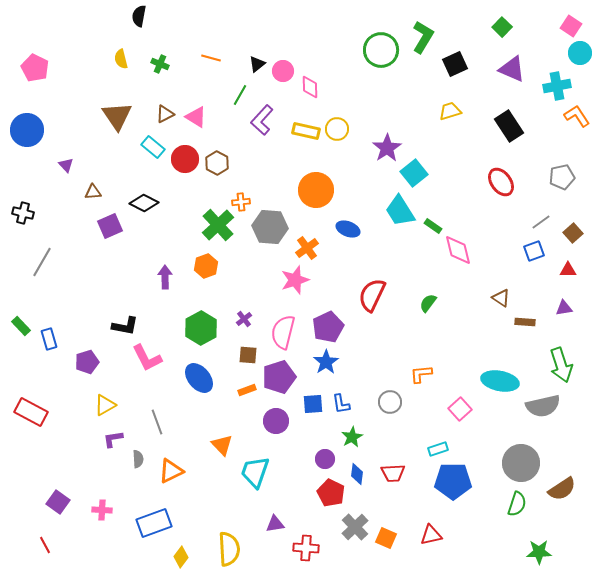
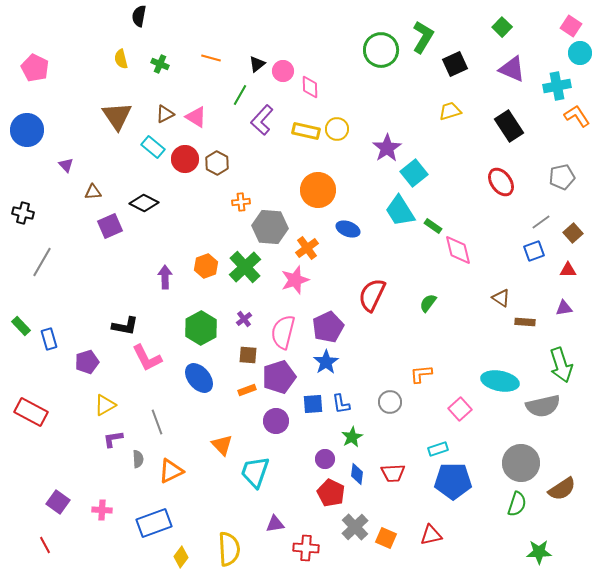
orange circle at (316, 190): moved 2 px right
green cross at (218, 225): moved 27 px right, 42 px down
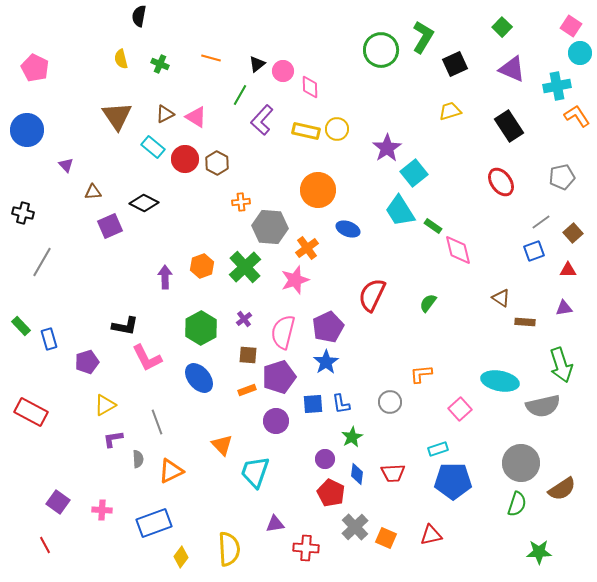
orange hexagon at (206, 266): moved 4 px left
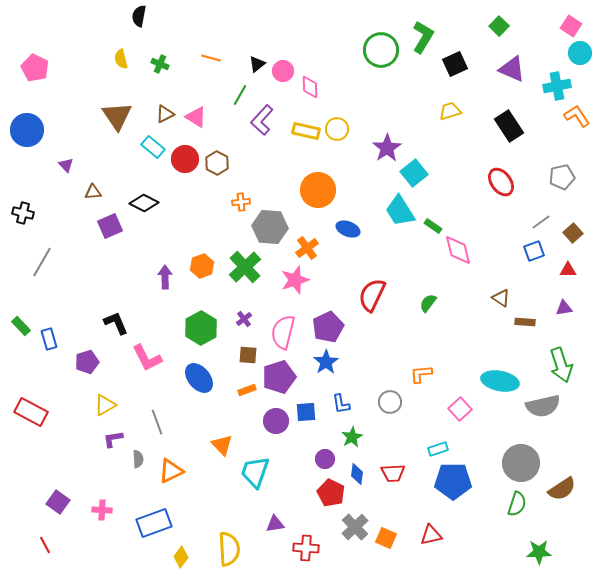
green square at (502, 27): moved 3 px left, 1 px up
black L-shape at (125, 326): moved 9 px left, 3 px up; rotated 124 degrees counterclockwise
blue square at (313, 404): moved 7 px left, 8 px down
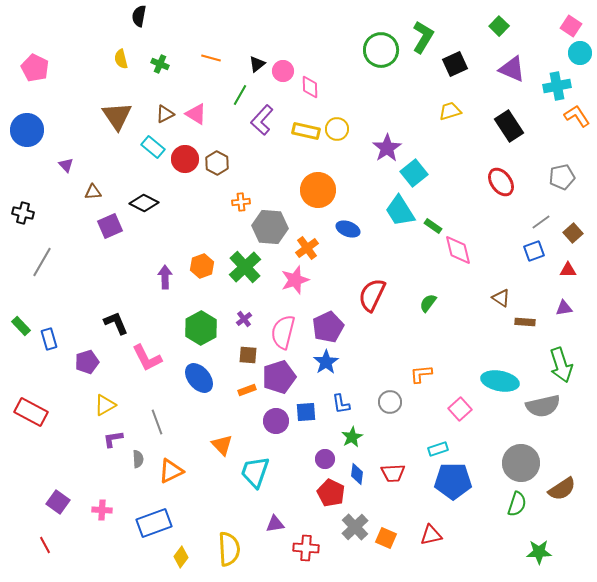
pink triangle at (196, 117): moved 3 px up
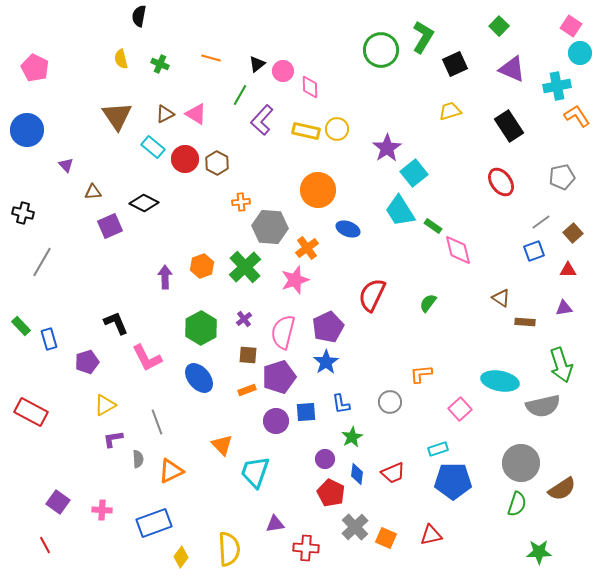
red trapezoid at (393, 473): rotated 20 degrees counterclockwise
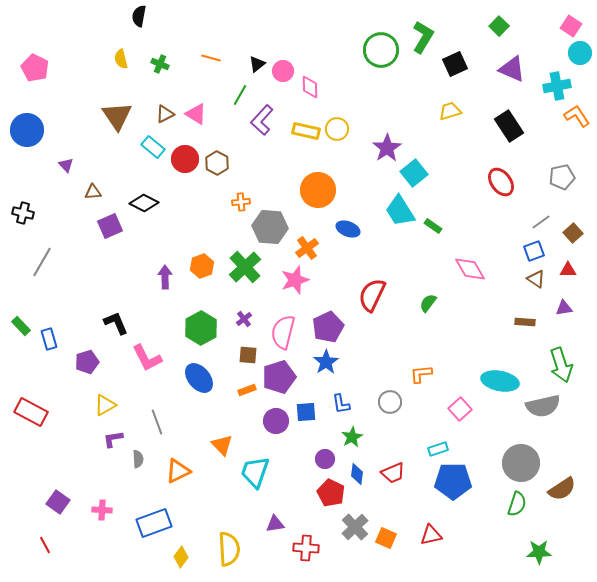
pink diamond at (458, 250): moved 12 px right, 19 px down; rotated 16 degrees counterclockwise
brown triangle at (501, 298): moved 35 px right, 19 px up
orange triangle at (171, 471): moved 7 px right
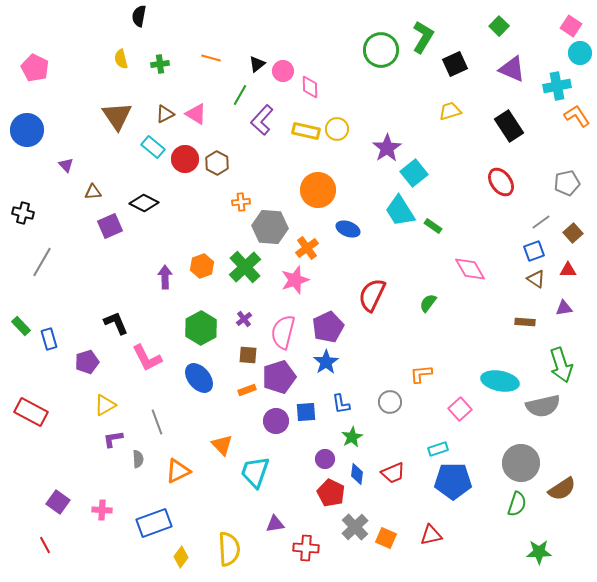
green cross at (160, 64): rotated 30 degrees counterclockwise
gray pentagon at (562, 177): moved 5 px right, 6 px down
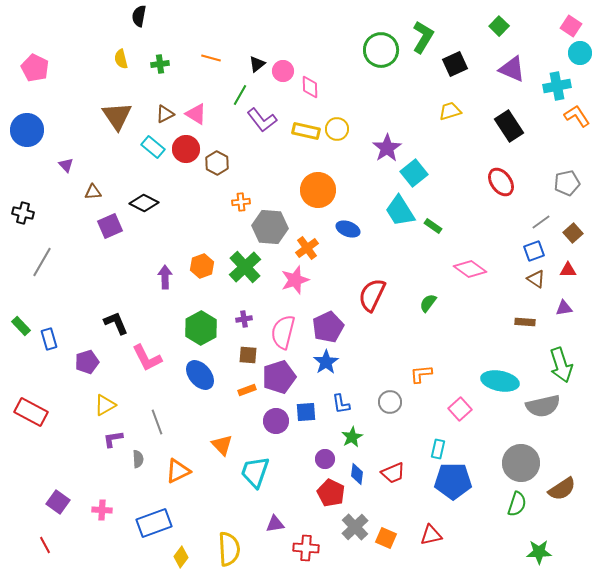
purple L-shape at (262, 120): rotated 80 degrees counterclockwise
red circle at (185, 159): moved 1 px right, 10 px up
pink diamond at (470, 269): rotated 24 degrees counterclockwise
purple cross at (244, 319): rotated 28 degrees clockwise
blue ellipse at (199, 378): moved 1 px right, 3 px up
cyan rectangle at (438, 449): rotated 60 degrees counterclockwise
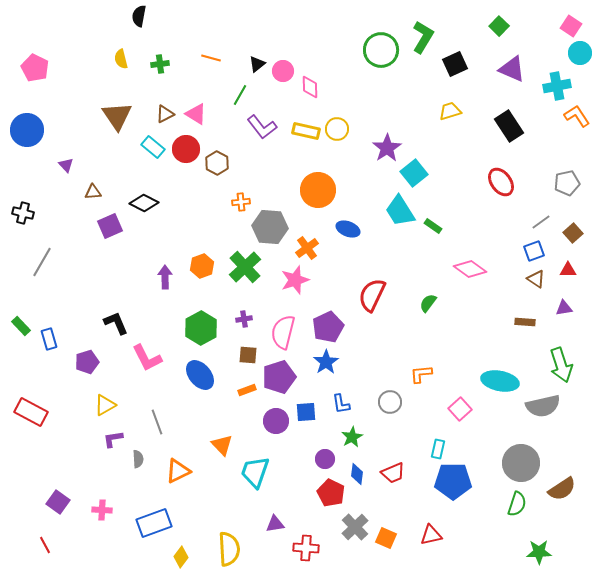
purple L-shape at (262, 120): moved 7 px down
